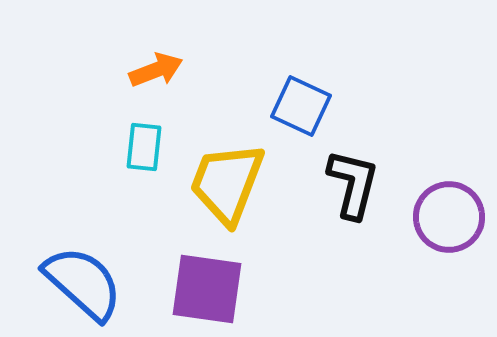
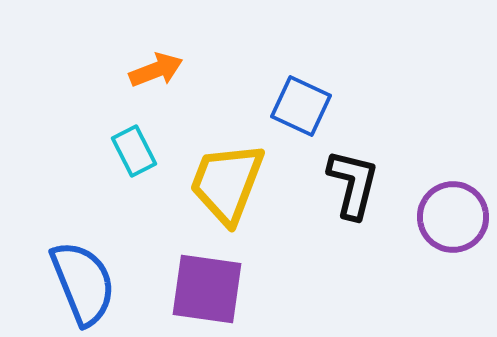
cyan rectangle: moved 10 px left, 4 px down; rotated 33 degrees counterclockwise
purple circle: moved 4 px right
blue semicircle: rotated 26 degrees clockwise
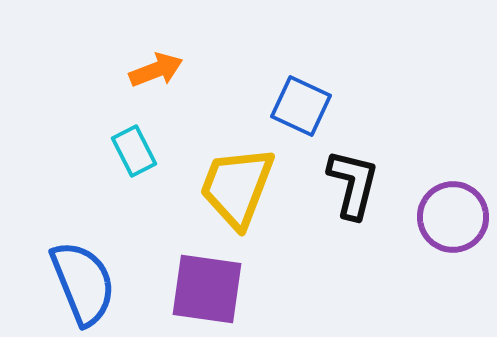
yellow trapezoid: moved 10 px right, 4 px down
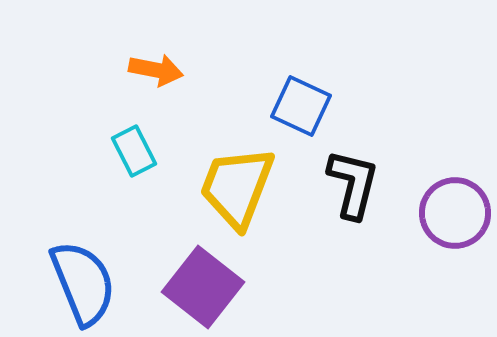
orange arrow: rotated 32 degrees clockwise
purple circle: moved 2 px right, 4 px up
purple square: moved 4 px left, 2 px up; rotated 30 degrees clockwise
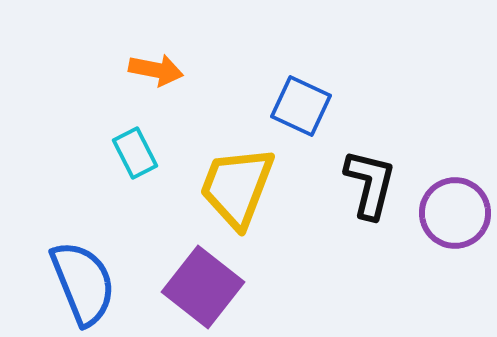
cyan rectangle: moved 1 px right, 2 px down
black L-shape: moved 17 px right
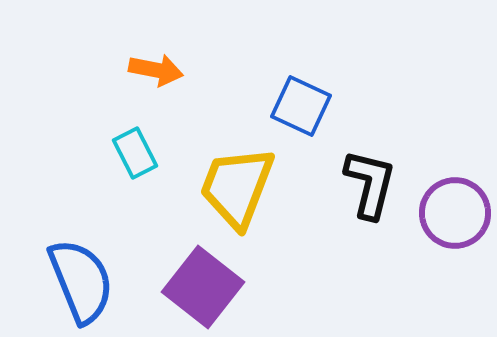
blue semicircle: moved 2 px left, 2 px up
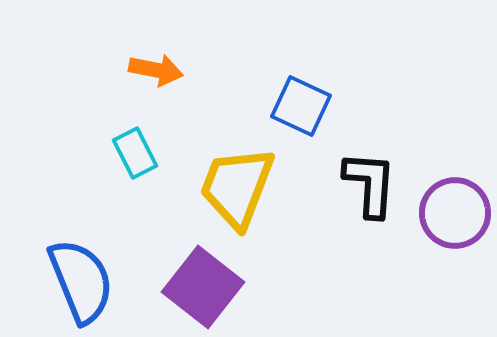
black L-shape: rotated 10 degrees counterclockwise
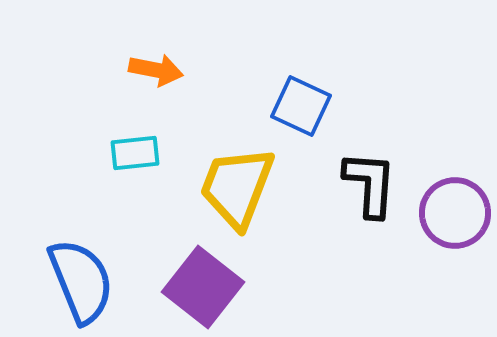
cyan rectangle: rotated 69 degrees counterclockwise
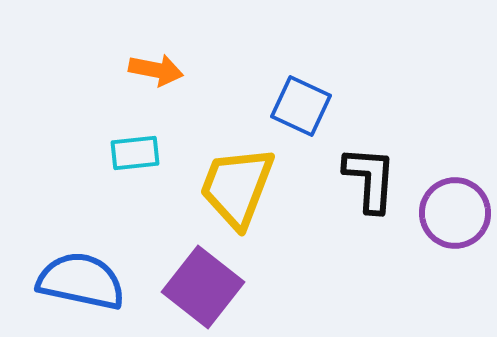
black L-shape: moved 5 px up
blue semicircle: rotated 56 degrees counterclockwise
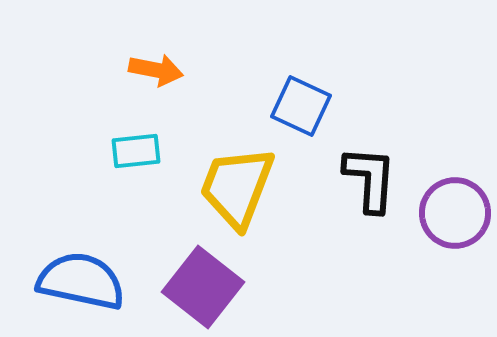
cyan rectangle: moved 1 px right, 2 px up
